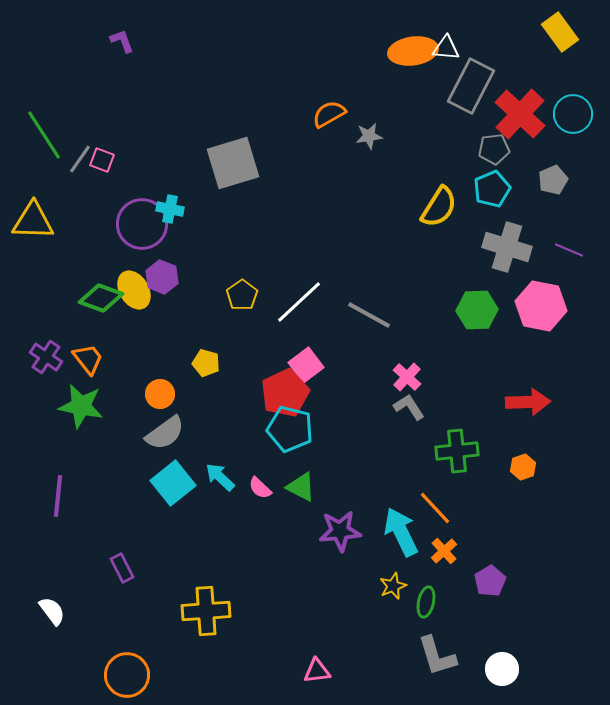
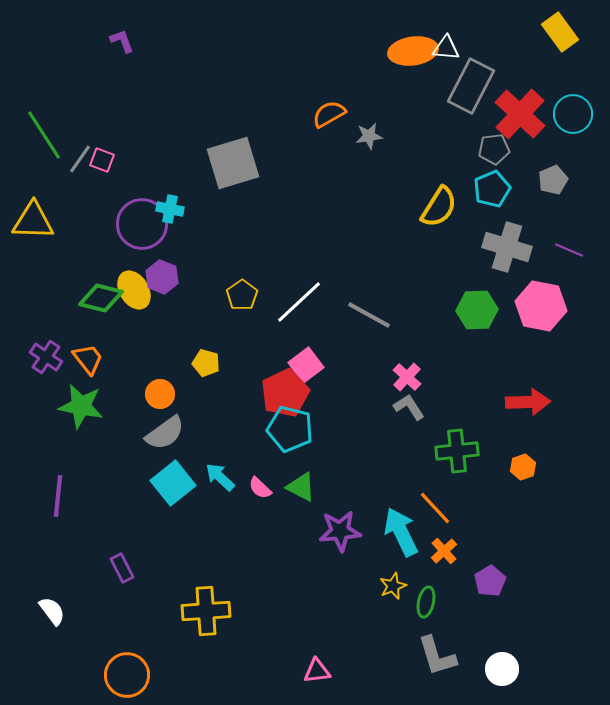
green diamond at (101, 298): rotated 6 degrees counterclockwise
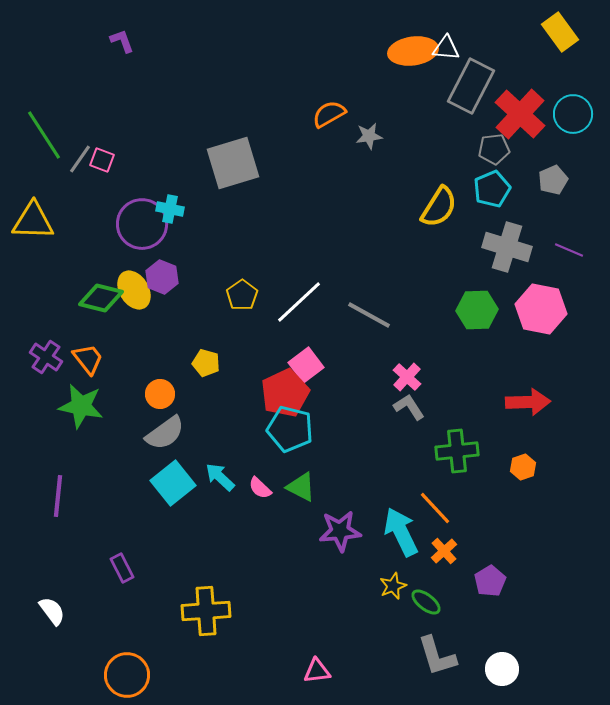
pink hexagon at (541, 306): moved 3 px down
green ellipse at (426, 602): rotated 64 degrees counterclockwise
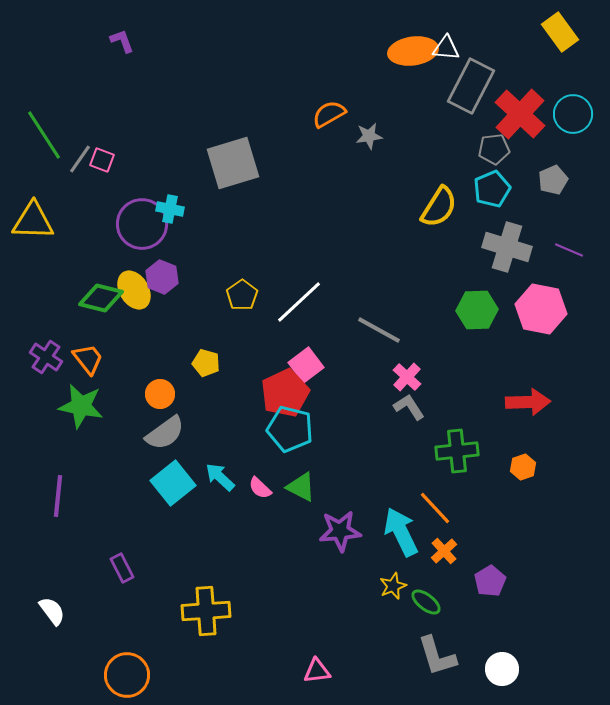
gray line at (369, 315): moved 10 px right, 15 px down
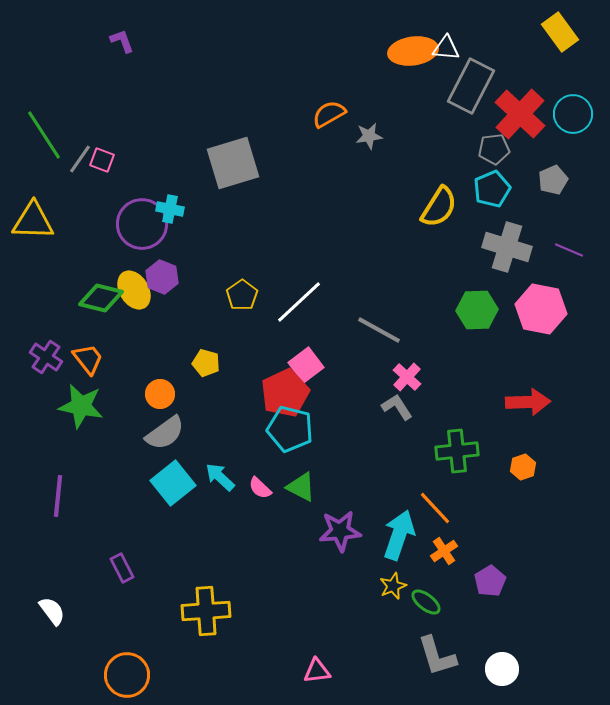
gray L-shape at (409, 407): moved 12 px left
cyan arrow at (401, 532): moved 2 px left, 3 px down; rotated 45 degrees clockwise
orange cross at (444, 551): rotated 8 degrees clockwise
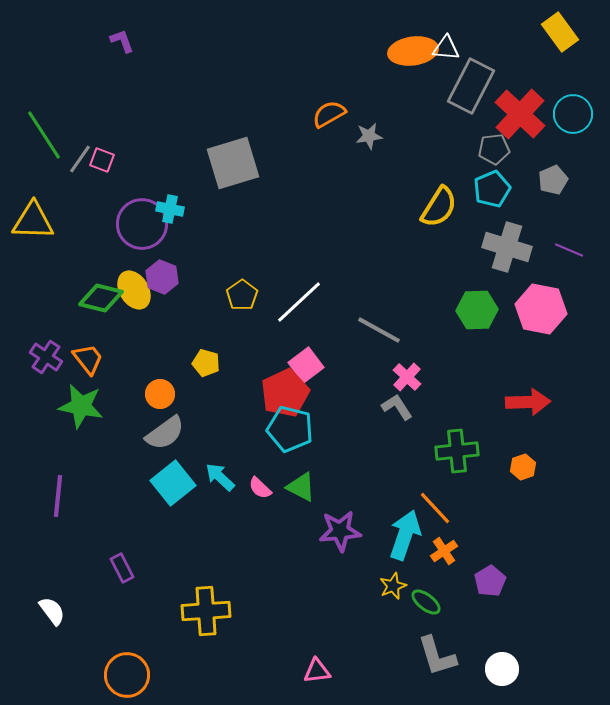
cyan arrow at (399, 535): moved 6 px right
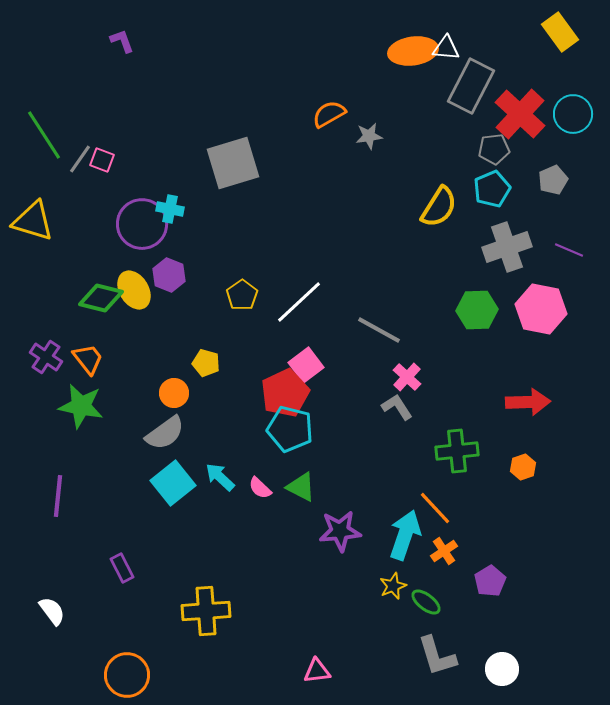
yellow triangle at (33, 221): rotated 15 degrees clockwise
gray cross at (507, 247): rotated 36 degrees counterclockwise
purple hexagon at (162, 277): moved 7 px right, 2 px up
orange circle at (160, 394): moved 14 px right, 1 px up
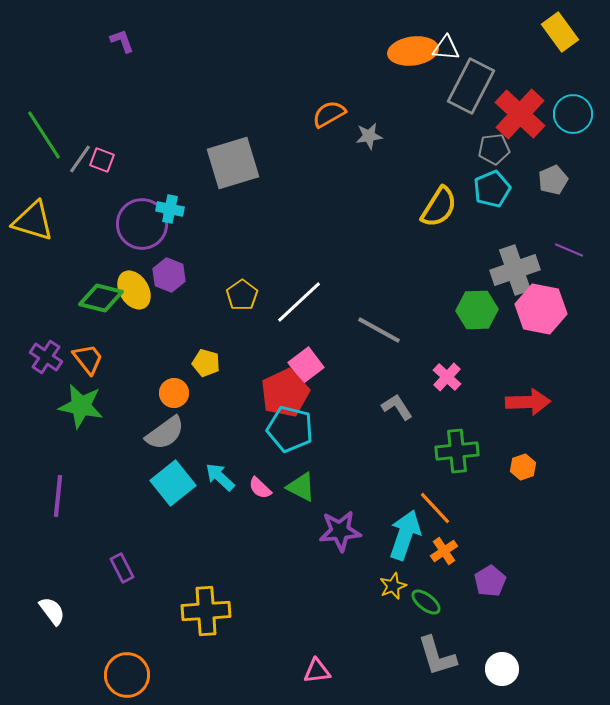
gray cross at (507, 247): moved 8 px right, 23 px down
pink cross at (407, 377): moved 40 px right
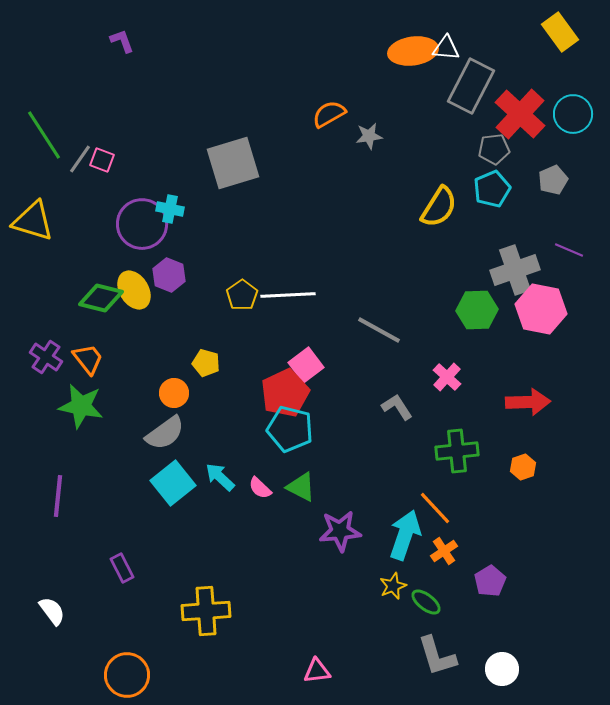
white line at (299, 302): moved 11 px left, 7 px up; rotated 40 degrees clockwise
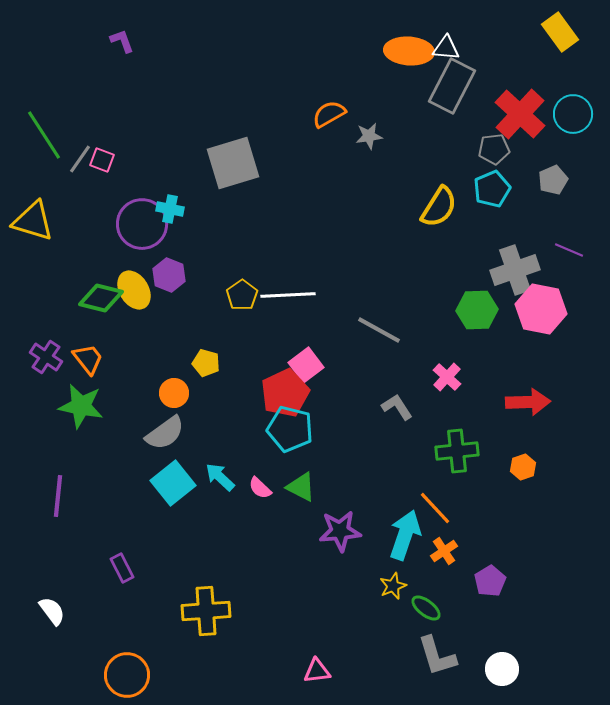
orange ellipse at (413, 51): moved 4 px left; rotated 12 degrees clockwise
gray rectangle at (471, 86): moved 19 px left
green ellipse at (426, 602): moved 6 px down
